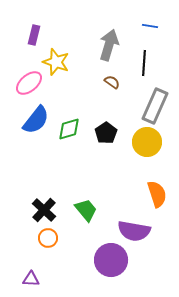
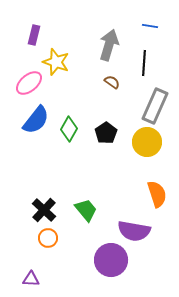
green diamond: rotated 45 degrees counterclockwise
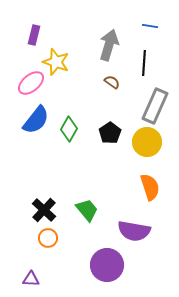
pink ellipse: moved 2 px right
black pentagon: moved 4 px right
orange semicircle: moved 7 px left, 7 px up
green trapezoid: moved 1 px right
purple circle: moved 4 px left, 5 px down
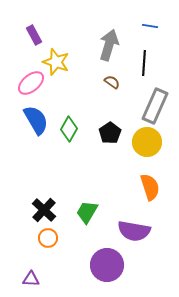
purple rectangle: rotated 42 degrees counterclockwise
blue semicircle: rotated 68 degrees counterclockwise
green trapezoid: moved 2 px down; rotated 110 degrees counterclockwise
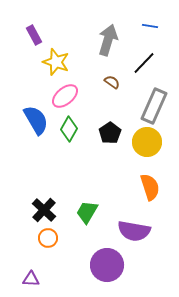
gray arrow: moved 1 px left, 5 px up
black line: rotated 40 degrees clockwise
pink ellipse: moved 34 px right, 13 px down
gray rectangle: moved 1 px left
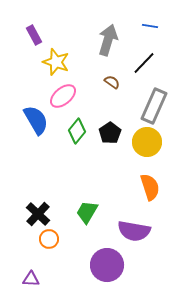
pink ellipse: moved 2 px left
green diamond: moved 8 px right, 2 px down; rotated 10 degrees clockwise
black cross: moved 6 px left, 4 px down
orange circle: moved 1 px right, 1 px down
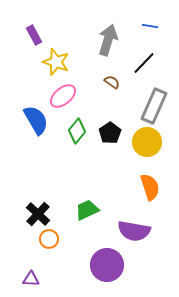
green trapezoid: moved 2 px up; rotated 35 degrees clockwise
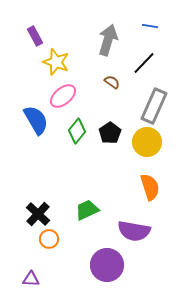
purple rectangle: moved 1 px right, 1 px down
